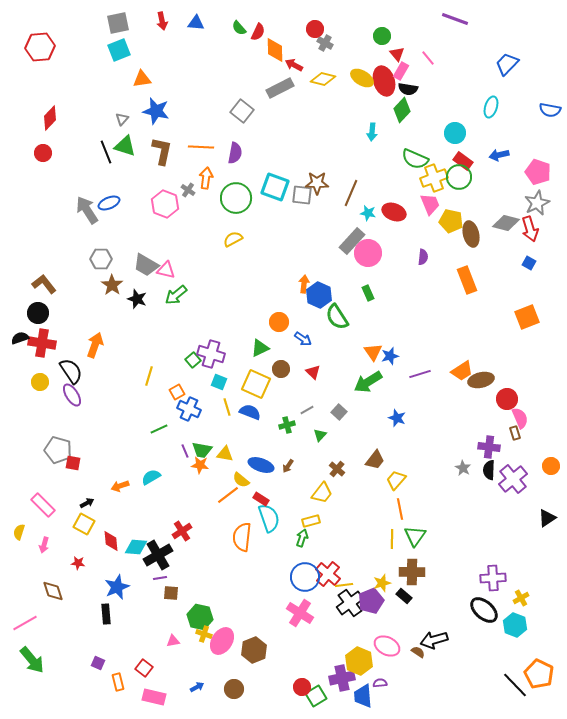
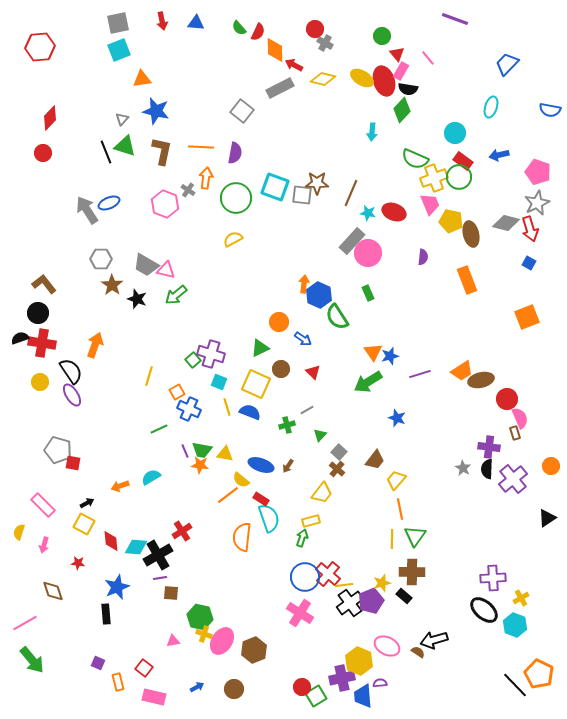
gray square at (339, 412): moved 40 px down
black semicircle at (489, 470): moved 2 px left, 1 px up
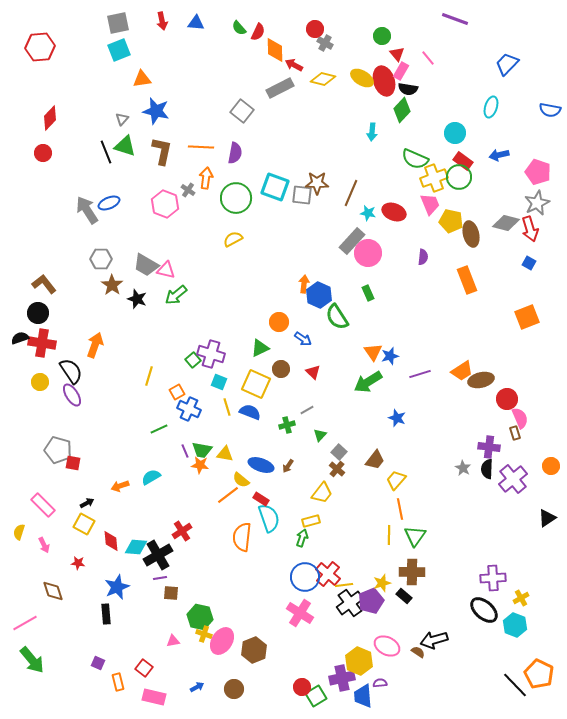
yellow line at (392, 539): moved 3 px left, 4 px up
pink arrow at (44, 545): rotated 42 degrees counterclockwise
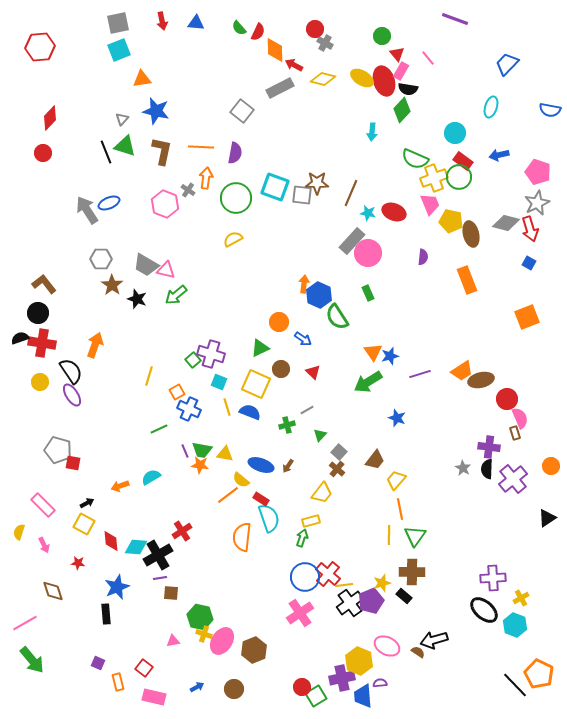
pink cross at (300, 613): rotated 24 degrees clockwise
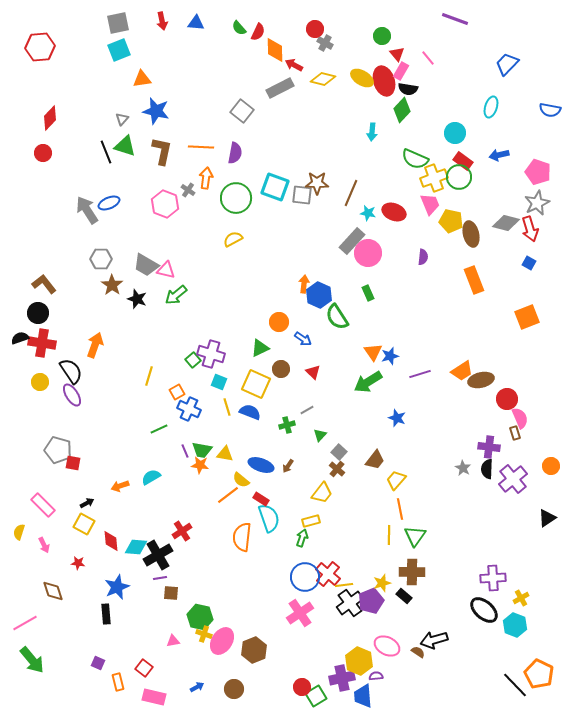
orange rectangle at (467, 280): moved 7 px right
purple semicircle at (380, 683): moved 4 px left, 7 px up
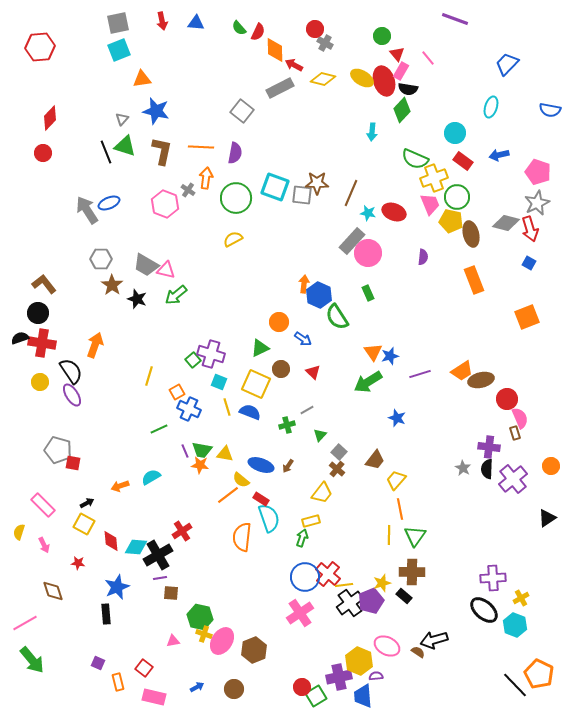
green circle at (459, 177): moved 2 px left, 20 px down
purple cross at (342, 678): moved 3 px left, 1 px up
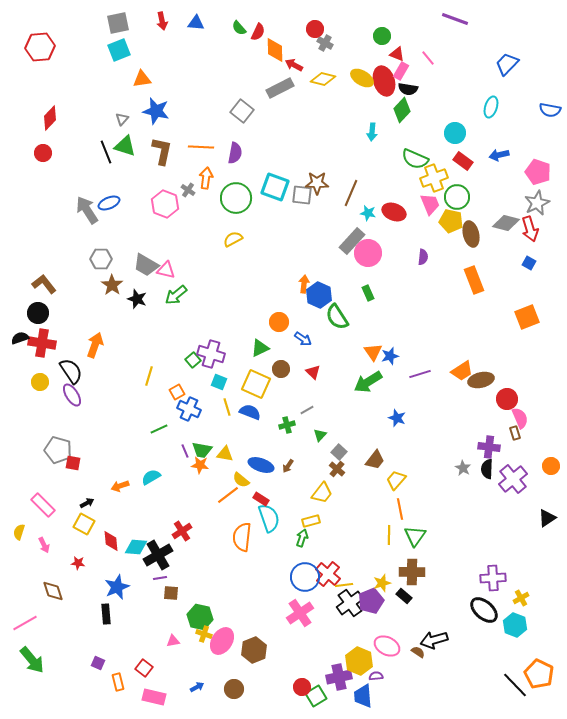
red triangle at (397, 54): rotated 28 degrees counterclockwise
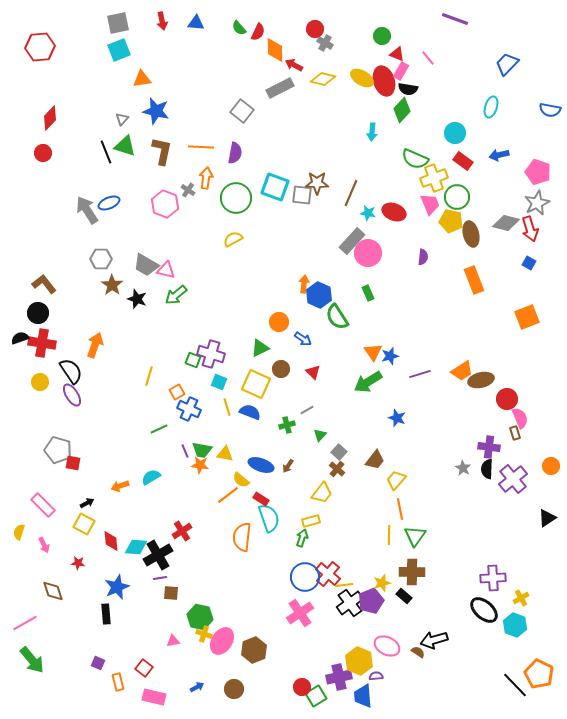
green square at (193, 360): rotated 28 degrees counterclockwise
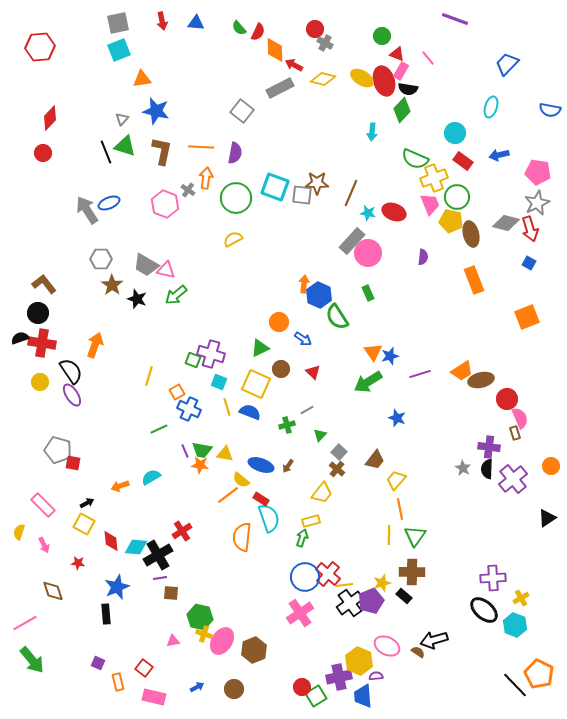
pink pentagon at (538, 172): rotated 10 degrees counterclockwise
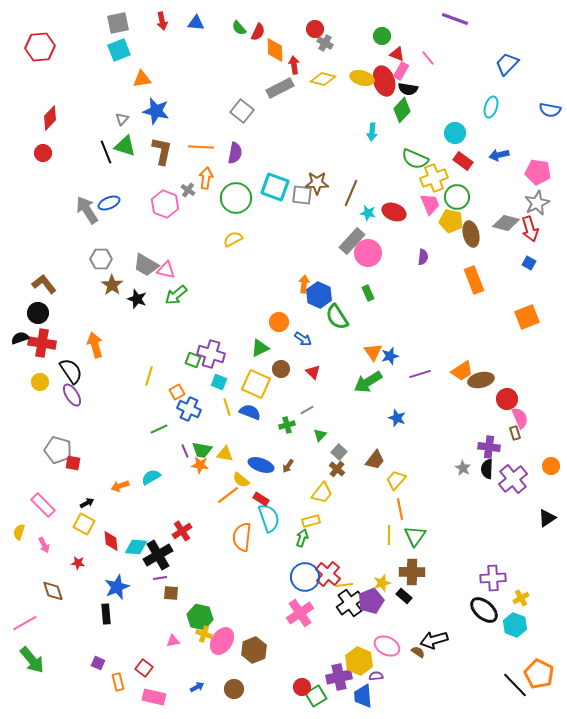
red arrow at (294, 65): rotated 54 degrees clockwise
yellow ellipse at (362, 78): rotated 15 degrees counterclockwise
orange arrow at (95, 345): rotated 35 degrees counterclockwise
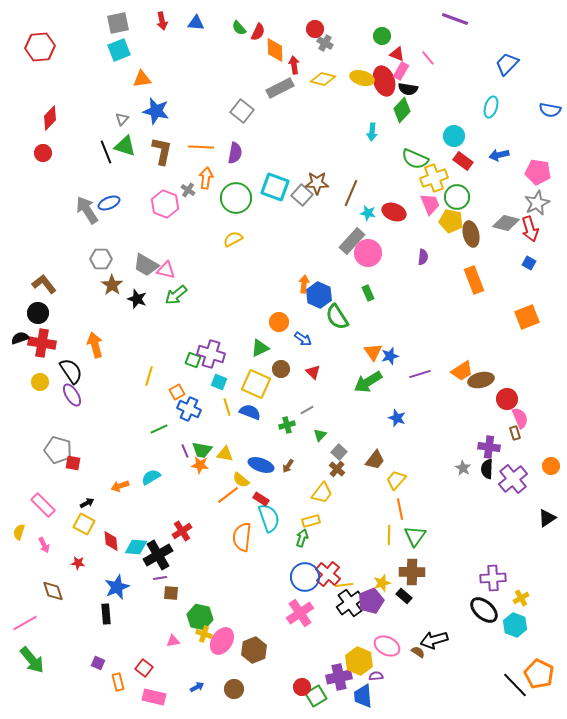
cyan circle at (455, 133): moved 1 px left, 3 px down
gray square at (302, 195): rotated 35 degrees clockwise
